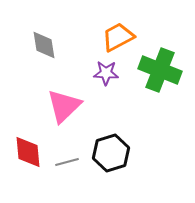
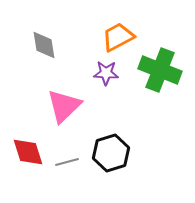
red diamond: rotated 12 degrees counterclockwise
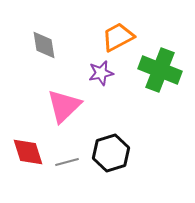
purple star: moved 5 px left; rotated 15 degrees counterclockwise
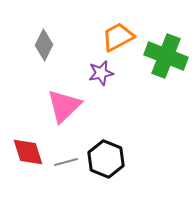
gray diamond: rotated 36 degrees clockwise
green cross: moved 6 px right, 14 px up
black hexagon: moved 5 px left, 6 px down; rotated 21 degrees counterclockwise
gray line: moved 1 px left
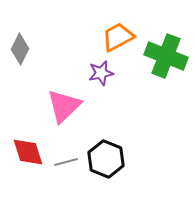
gray diamond: moved 24 px left, 4 px down
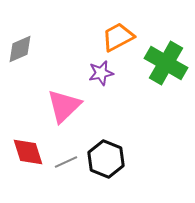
gray diamond: rotated 40 degrees clockwise
green cross: moved 7 px down; rotated 9 degrees clockwise
gray line: rotated 10 degrees counterclockwise
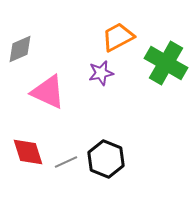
pink triangle: moved 16 px left, 14 px up; rotated 51 degrees counterclockwise
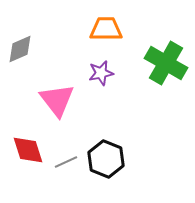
orange trapezoid: moved 12 px left, 8 px up; rotated 28 degrees clockwise
pink triangle: moved 9 px right, 8 px down; rotated 27 degrees clockwise
red diamond: moved 2 px up
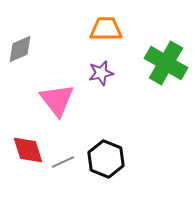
gray line: moved 3 px left
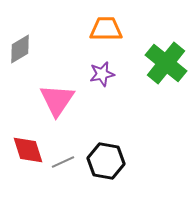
gray diamond: rotated 8 degrees counterclockwise
green cross: rotated 9 degrees clockwise
purple star: moved 1 px right, 1 px down
pink triangle: rotated 12 degrees clockwise
black hexagon: moved 2 px down; rotated 12 degrees counterclockwise
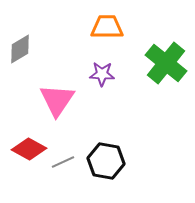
orange trapezoid: moved 1 px right, 2 px up
purple star: rotated 15 degrees clockwise
red diamond: moved 1 px right, 1 px up; rotated 44 degrees counterclockwise
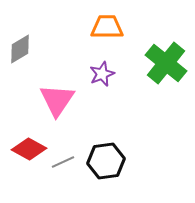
purple star: rotated 25 degrees counterclockwise
black hexagon: rotated 18 degrees counterclockwise
